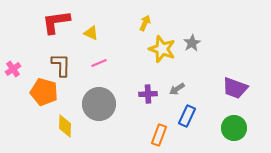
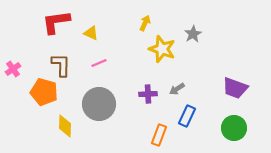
gray star: moved 1 px right, 9 px up
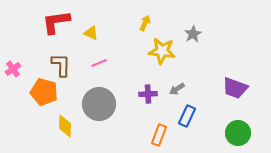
yellow star: moved 2 px down; rotated 12 degrees counterclockwise
green circle: moved 4 px right, 5 px down
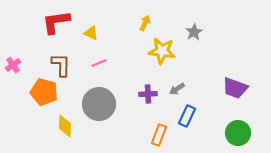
gray star: moved 1 px right, 2 px up
pink cross: moved 4 px up
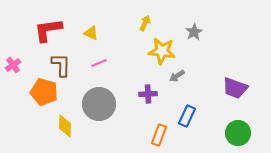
red L-shape: moved 8 px left, 8 px down
gray arrow: moved 13 px up
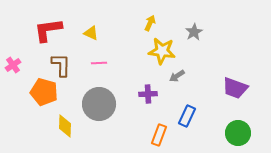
yellow arrow: moved 5 px right
pink line: rotated 21 degrees clockwise
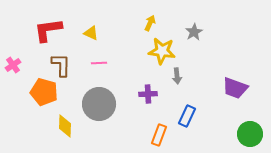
gray arrow: rotated 63 degrees counterclockwise
green circle: moved 12 px right, 1 px down
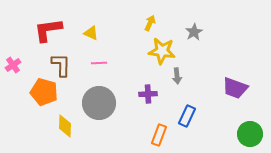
gray circle: moved 1 px up
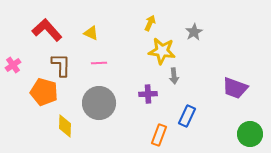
red L-shape: moved 1 px left; rotated 56 degrees clockwise
gray arrow: moved 3 px left
